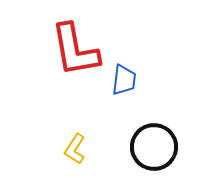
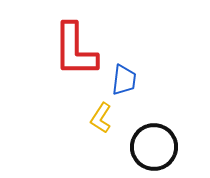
red L-shape: rotated 10 degrees clockwise
yellow L-shape: moved 26 px right, 31 px up
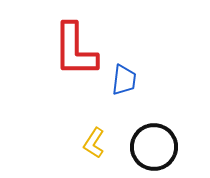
yellow L-shape: moved 7 px left, 25 px down
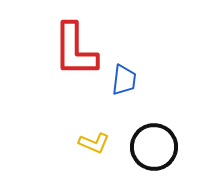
yellow L-shape: rotated 100 degrees counterclockwise
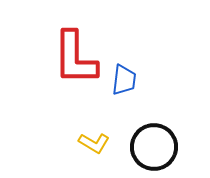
red L-shape: moved 8 px down
yellow L-shape: rotated 8 degrees clockwise
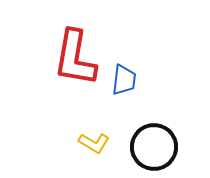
red L-shape: rotated 10 degrees clockwise
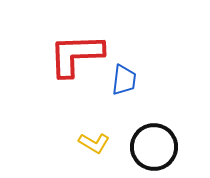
red L-shape: moved 1 px right, 3 px up; rotated 78 degrees clockwise
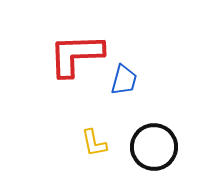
blue trapezoid: rotated 8 degrees clockwise
yellow L-shape: rotated 48 degrees clockwise
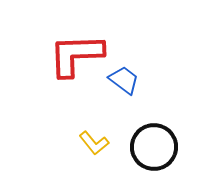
blue trapezoid: rotated 68 degrees counterclockwise
yellow L-shape: rotated 28 degrees counterclockwise
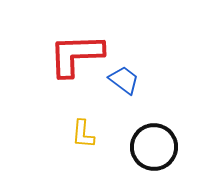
yellow L-shape: moved 11 px left, 9 px up; rotated 44 degrees clockwise
